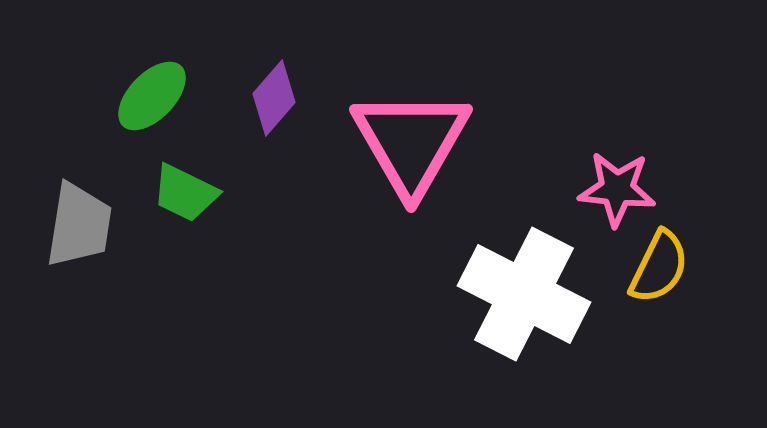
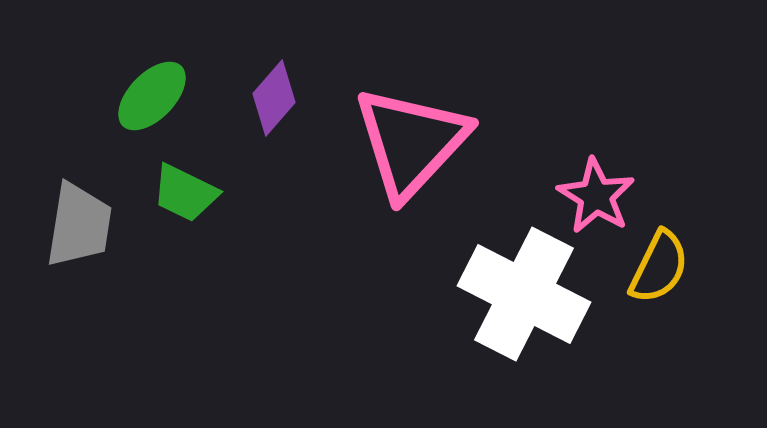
pink triangle: rotated 13 degrees clockwise
pink star: moved 21 px left, 7 px down; rotated 26 degrees clockwise
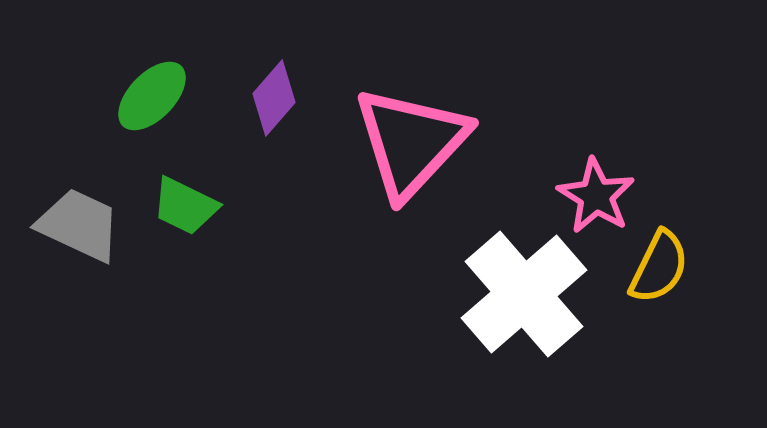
green trapezoid: moved 13 px down
gray trapezoid: rotated 74 degrees counterclockwise
white cross: rotated 22 degrees clockwise
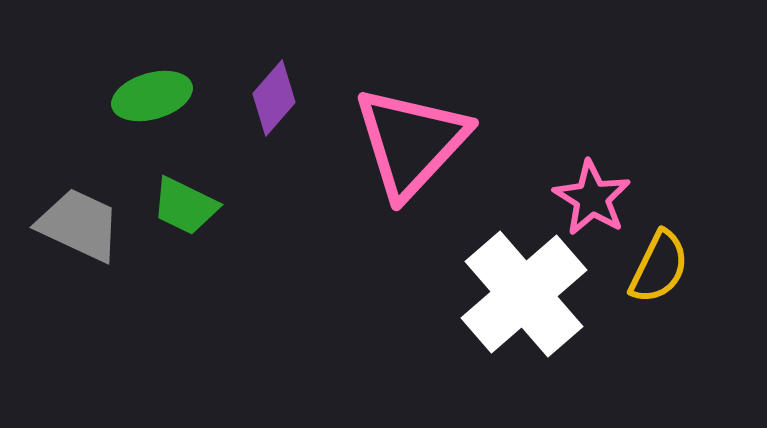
green ellipse: rotated 30 degrees clockwise
pink star: moved 4 px left, 2 px down
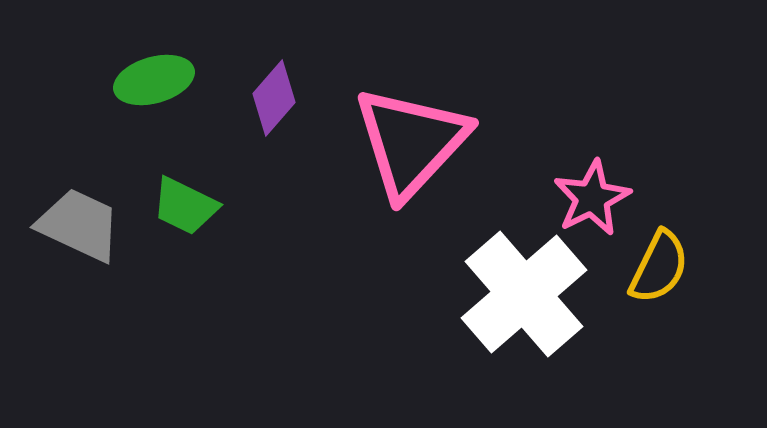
green ellipse: moved 2 px right, 16 px up
pink star: rotated 14 degrees clockwise
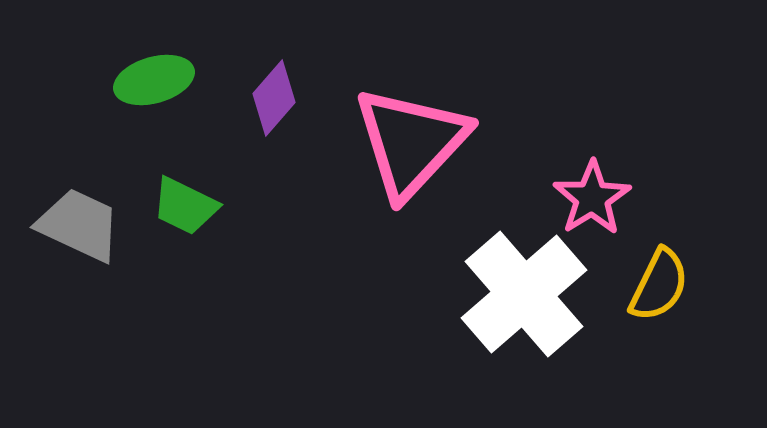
pink star: rotated 6 degrees counterclockwise
yellow semicircle: moved 18 px down
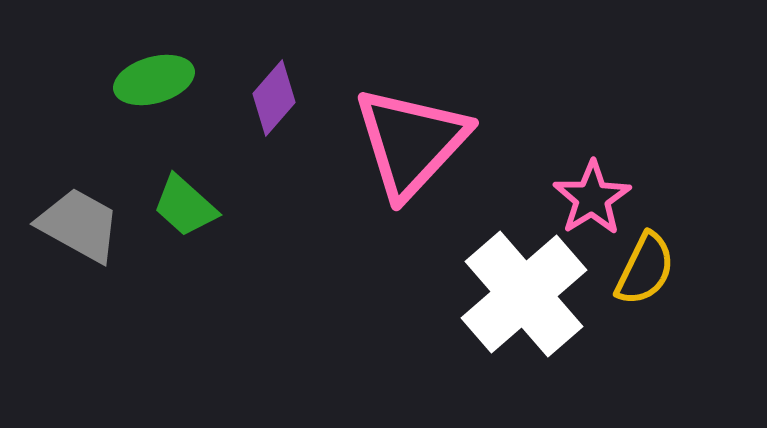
green trapezoid: rotated 16 degrees clockwise
gray trapezoid: rotated 4 degrees clockwise
yellow semicircle: moved 14 px left, 16 px up
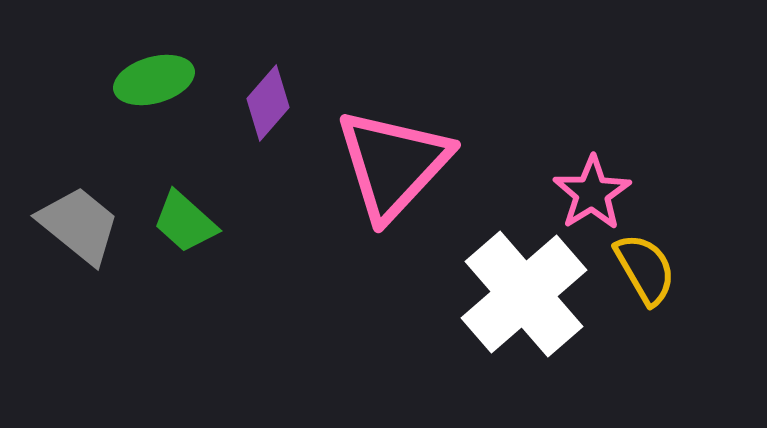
purple diamond: moved 6 px left, 5 px down
pink triangle: moved 18 px left, 22 px down
pink star: moved 5 px up
green trapezoid: moved 16 px down
gray trapezoid: rotated 10 degrees clockwise
yellow semicircle: rotated 56 degrees counterclockwise
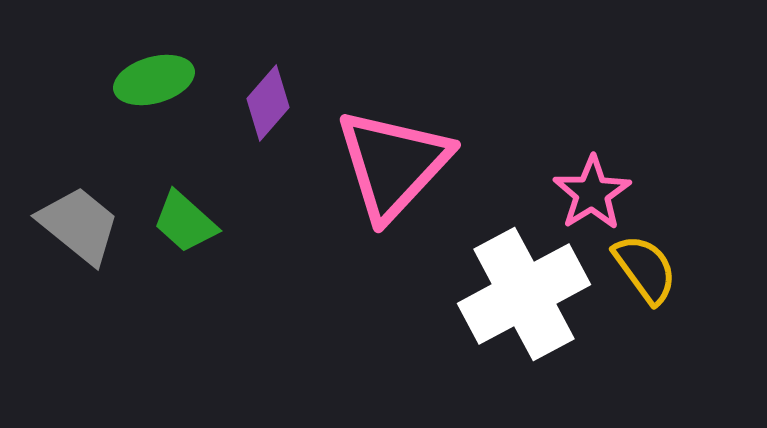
yellow semicircle: rotated 6 degrees counterclockwise
white cross: rotated 13 degrees clockwise
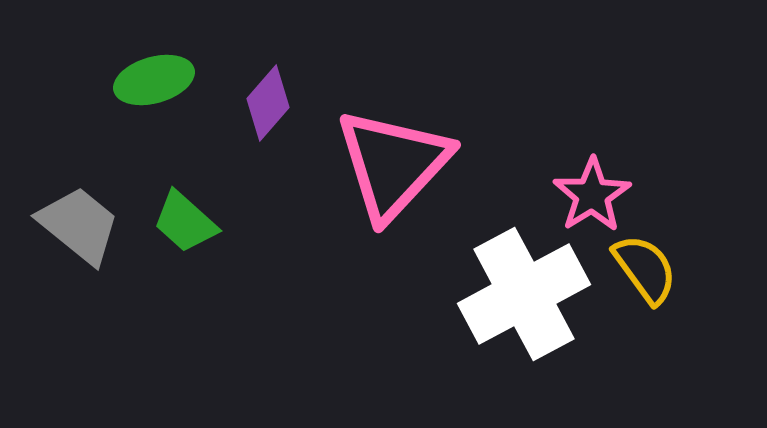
pink star: moved 2 px down
